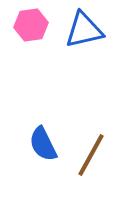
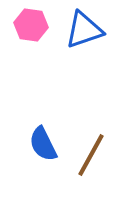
pink hexagon: rotated 16 degrees clockwise
blue triangle: rotated 6 degrees counterclockwise
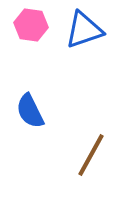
blue semicircle: moved 13 px left, 33 px up
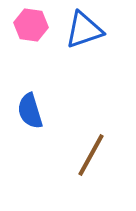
blue semicircle: rotated 9 degrees clockwise
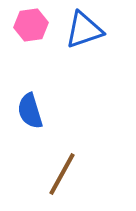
pink hexagon: rotated 16 degrees counterclockwise
brown line: moved 29 px left, 19 px down
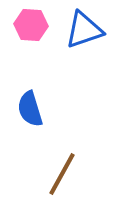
pink hexagon: rotated 12 degrees clockwise
blue semicircle: moved 2 px up
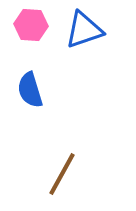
blue semicircle: moved 19 px up
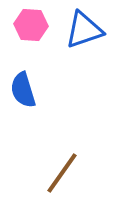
blue semicircle: moved 7 px left
brown line: moved 1 px up; rotated 6 degrees clockwise
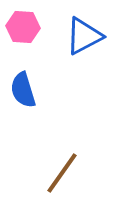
pink hexagon: moved 8 px left, 2 px down
blue triangle: moved 6 px down; rotated 9 degrees counterclockwise
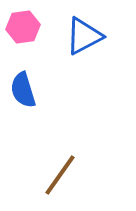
pink hexagon: rotated 12 degrees counterclockwise
brown line: moved 2 px left, 2 px down
